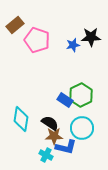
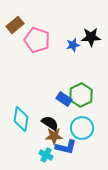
blue rectangle: moved 1 px left, 1 px up
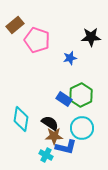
blue star: moved 3 px left, 13 px down
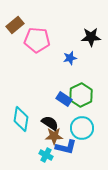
pink pentagon: rotated 15 degrees counterclockwise
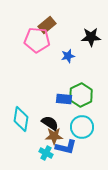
brown rectangle: moved 32 px right
blue star: moved 2 px left, 2 px up
blue rectangle: rotated 28 degrees counterclockwise
cyan circle: moved 1 px up
cyan cross: moved 2 px up
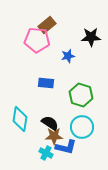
green hexagon: rotated 15 degrees counterclockwise
blue rectangle: moved 18 px left, 16 px up
cyan diamond: moved 1 px left
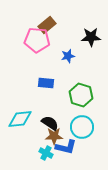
cyan diamond: rotated 75 degrees clockwise
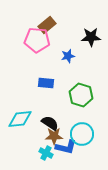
cyan circle: moved 7 px down
